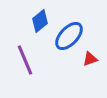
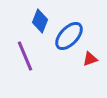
blue diamond: rotated 30 degrees counterclockwise
purple line: moved 4 px up
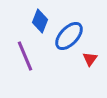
red triangle: rotated 35 degrees counterclockwise
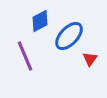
blue diamond: rotated 40 degrees clockwise
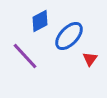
purple line: rotated 20 degrees counterclockwise
